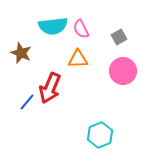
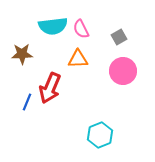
brown star: moved 1 px right, 1 px down; rotated 25 degrees counterclockwise
blue line: rotated 18 degrees counterclockwise
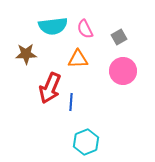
pink semicircle: moved 4 px right
brown star: moved 4 px right
blue line: moved 44 px right; rotated 18 degrees counterclockwise
cyan hexagon: moved 14 px left, 7 px down
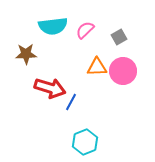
pink semicircle: moved 1 px down; rotated 72 degrees clockwise
orange triangle: moved 19 px right, 8 px down
red arrow: rotated 96 degrees counterclockwise
blue line: rotated 24 degrees clockwise
cyan hexagon: moved 1 px left
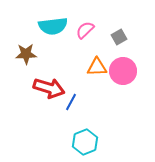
red arrow: moved 1 px left
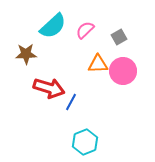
cyan semicircle: rotated 36 degrees counterclockwise
orange triangle: moved 1 px right, 3 px up
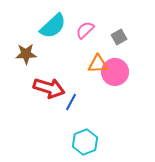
pink circle: moved 8 px left, 1 px down
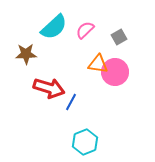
cyan semicircle: moved 1 px right, 1 px down
orange triangle: rotated 10 degrees clockwise
